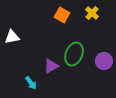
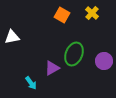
purple triangle: moved 1 px right, 2 px down
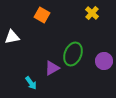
orange square: moved 20 px left
green ellipse: moved 1 px left
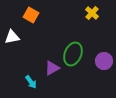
orange square: moved 11 px left
cyan arrow: moved 1 px up
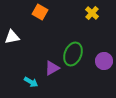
orange square: moved 9 px right, 3 px up
cyan arrow: rotated 24 degrees counterclockwise
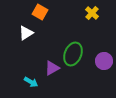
white triangle: moved 14 px right, 4 px up; rotated 21 degrees counterclockwise
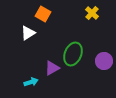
orange square: moved 3 px right, 2 px down
white triangle: moved 2 px right
cyan arrow: rotated 48 degrees counterclockwise
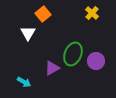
orange square: rotated 21 degrees clockwise
white triangle: rotated 28 degrees counterclockwise
purple circle: moved 8 px left
cyan arrow: moved 7 px left; rotated 48 degrees clockwise
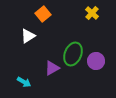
white triangle: moved 3 px down; rotated 28 degrees clockwise
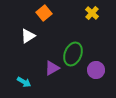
orange square: moved 1 px right, 1 px up
purple circle: moved 9 px down
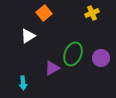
yellow cross: rotated 24 degrees clockwise
purple circle: moved 5 px right, 12 px up
cyan arrow: moved 1 px left, 1 px down; rotated 56 degrees clockwise
